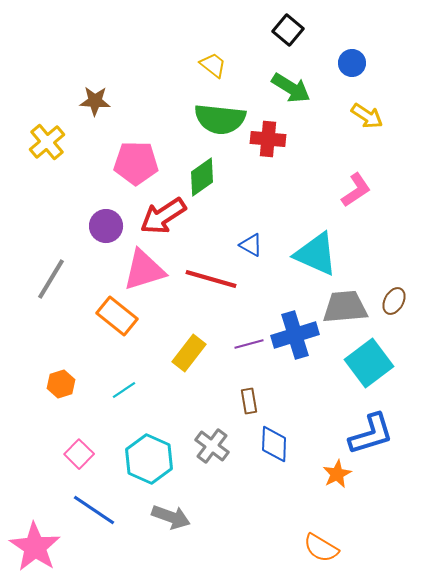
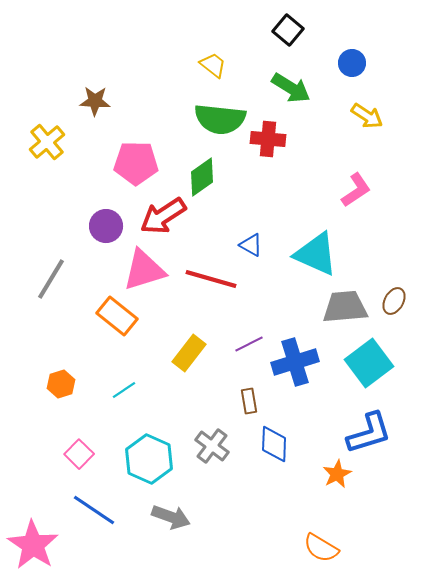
blue cross: moved 27 px down
purple line: rotated 12 degrees counterclockwise
blue L-shape: moved 2 px left, 1 px up
pink star: moved 2 px left, 2 px up
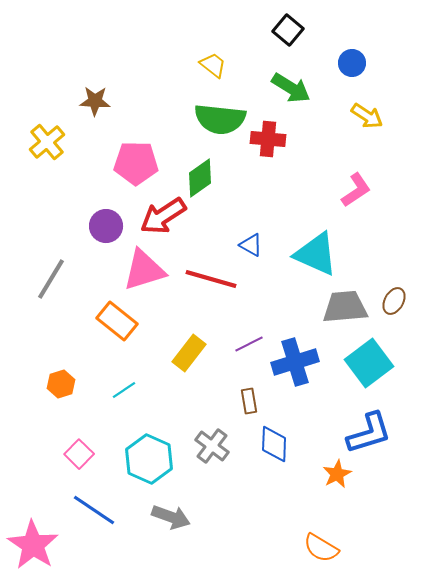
green diamond: moved 2 px left, 1 px down
orange rectangle: moved 5 px down
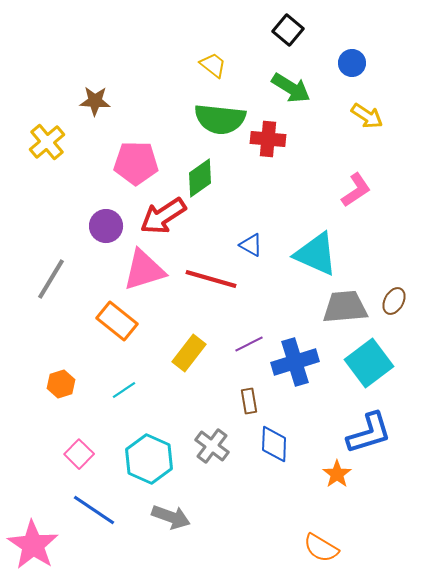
orange star: rotated 8 degrees counterclockwise
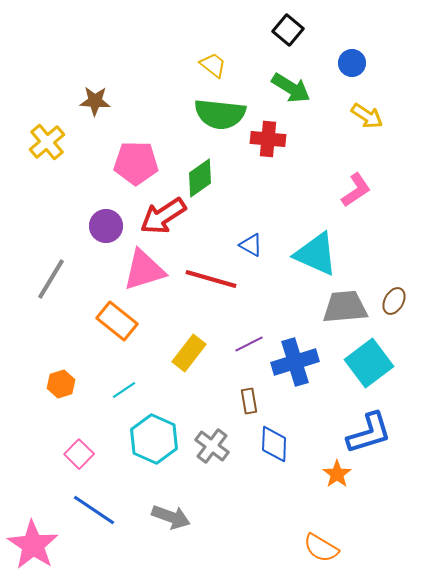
green semicircle: moved 5 px up
cyan hexagon: moved 5 px right, 20 px up
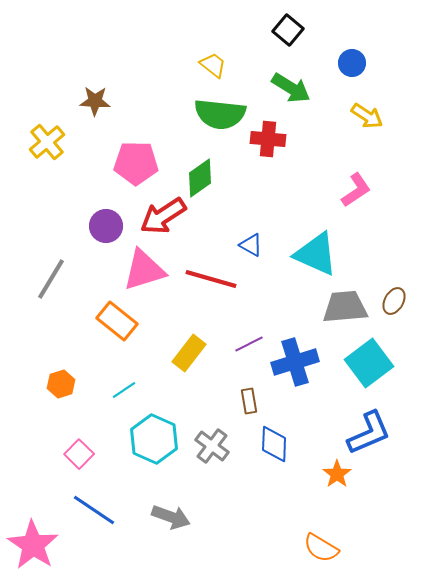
blue L-shape: rotated 6 degrees counterclockwise
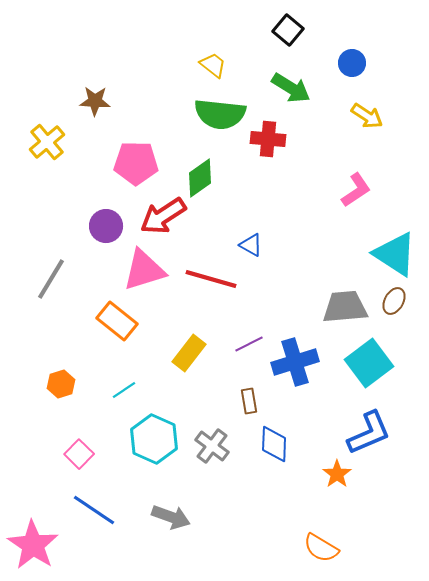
cyan triangle: moved 79 px right; rotated 9 degrees clockwise
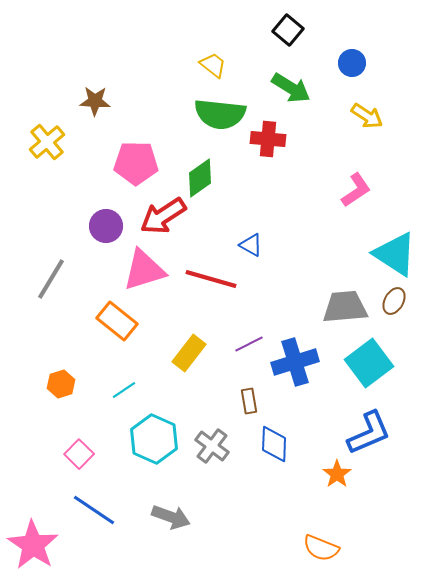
orange semicircle: rotated 9 degrees counterclockwise
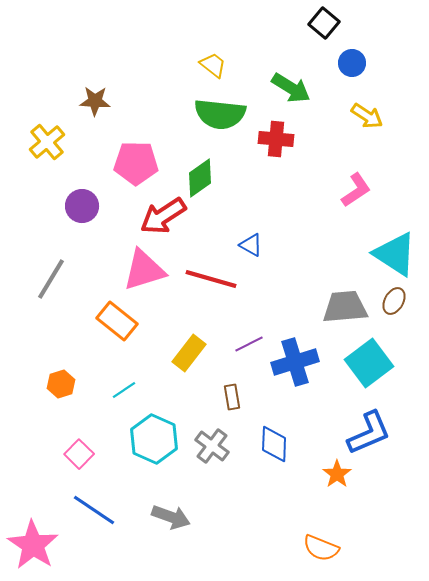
black square: moved 36 px right, 7 px up
red cross: moved 8 px right
purple circle: moved 24 px left, 20 px up
brown rectangle: moved 17 px left, 4 px up
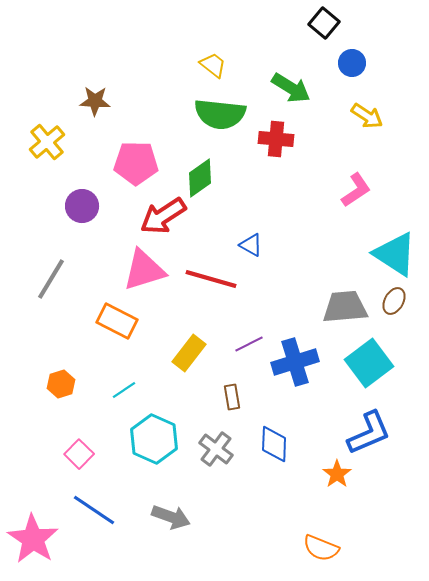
orange rectangle: rotated 12 degrees counterclockwise
gray cross: moved 4 px right, 3 px down
pink star: moved 6 px up
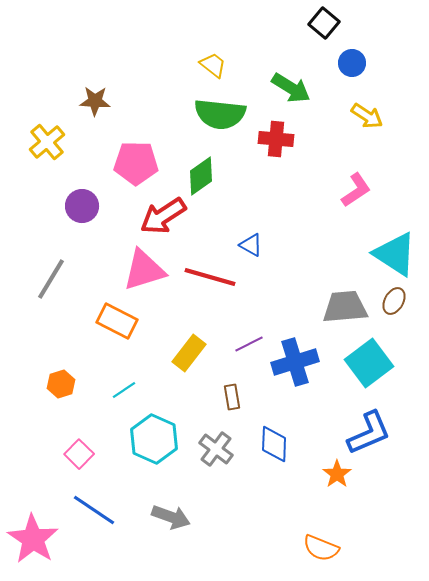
green diamond: moved 1 px right, 2 px up
red line: moved 1 px left, 2 px up
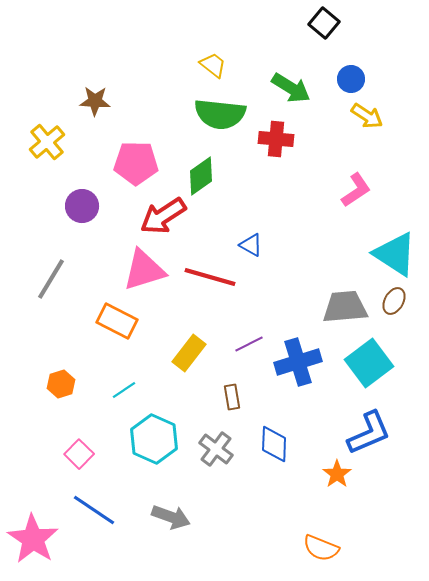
blue circle: moved 1 px left, 16 px down
blue cross: moved 3 px right
